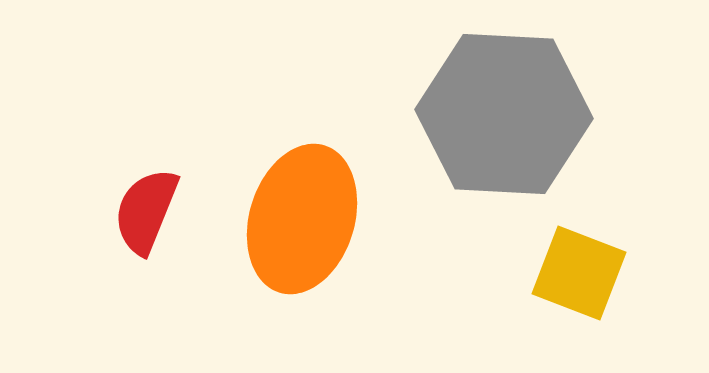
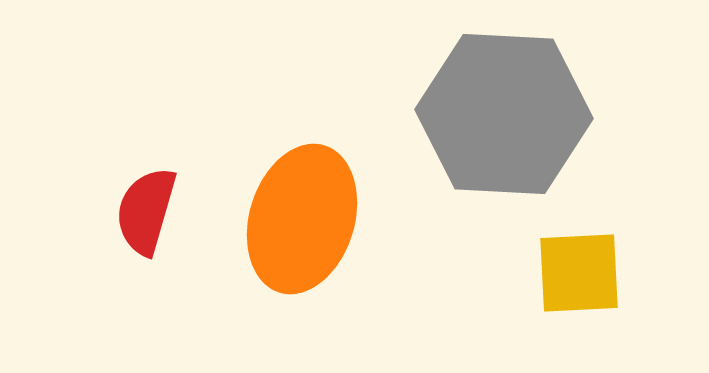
red semicircle: rotated 6 degrees counterclockwise
yellow square: rotated 24 degrees counterclockwise
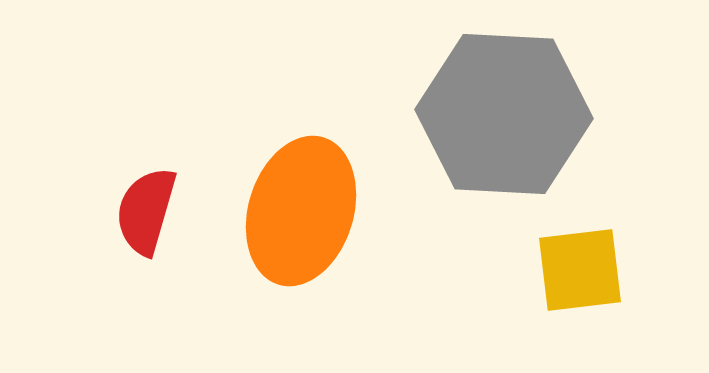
orange ellipse: moved 1 px left, 8 px up
yellow square: moved 1 px right, 3 px up; rotated 4 degrees counterclockwise
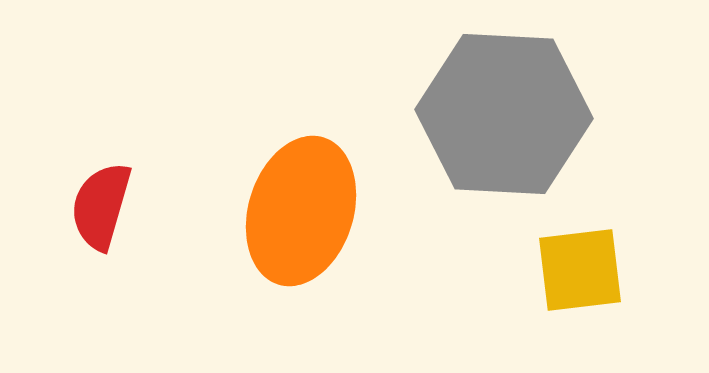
red semicircle: moved 45 px left, 5 px up
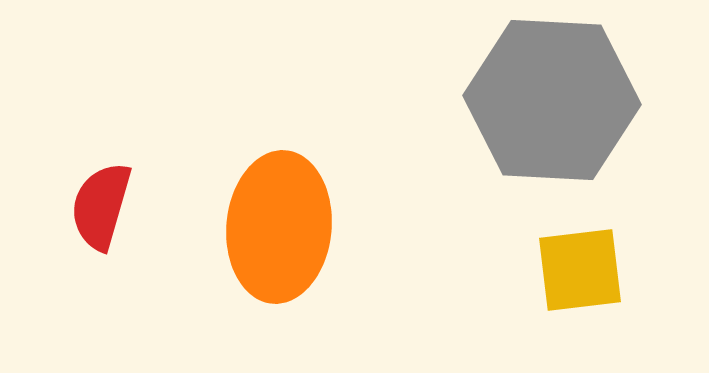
gray hexagon: moved 48 px right, 14 px up
orange ellipse: moved 22 px left, 16 px down; rotated 12 degrees counterclockwise
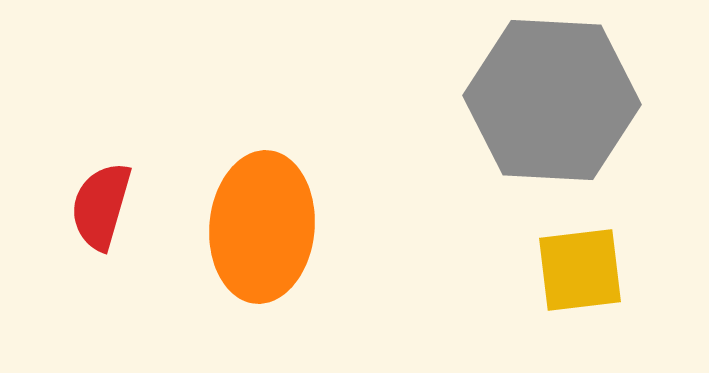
orange ellipse: moved 17 px left
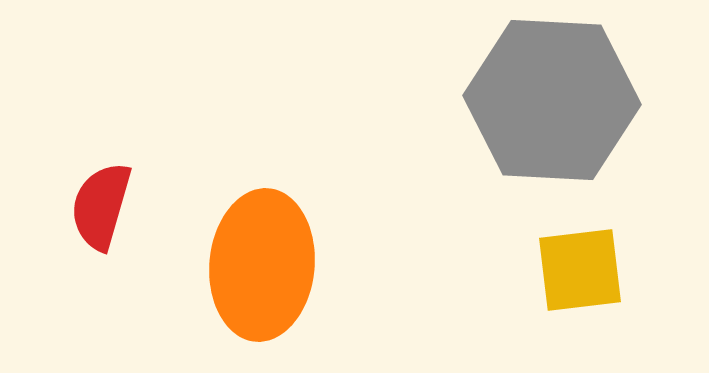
orange ellipse: moved 38 px down
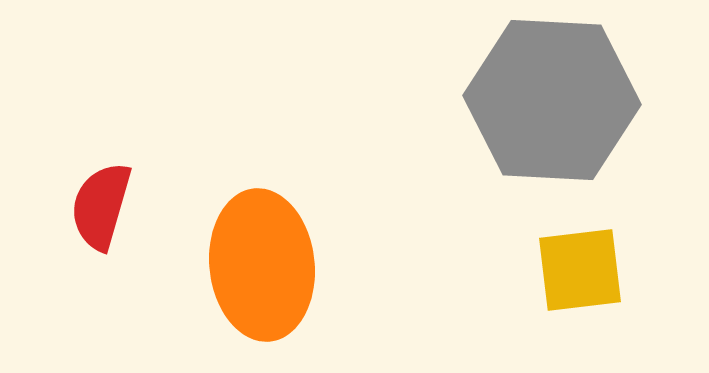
orange ellipse: rotated 11 degrees counterclockwise
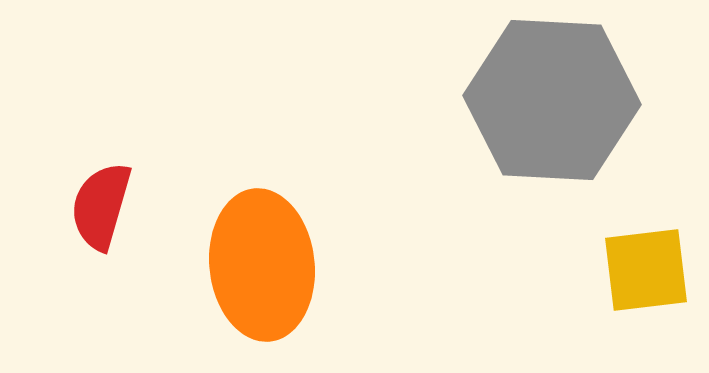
yellow square: moved 66 px right
